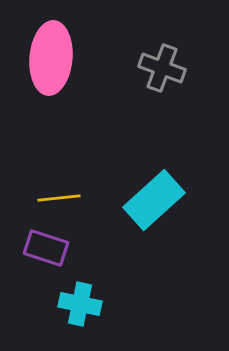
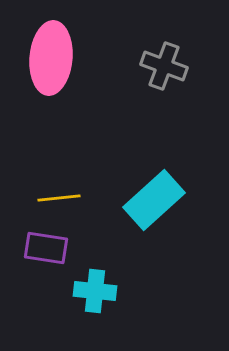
gray cross: moved 2 px right, 2 px up
purple rectangle: rotated 9 degrees counterclockwise
cyan cross: moved 15 px right, 13 px up; rotated 6 degrees counterclockwise
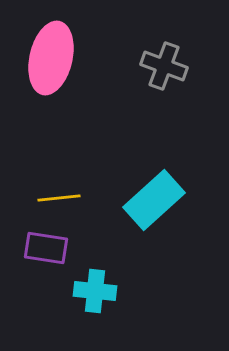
pink ellipse: rotated 8 degrees clockwise
